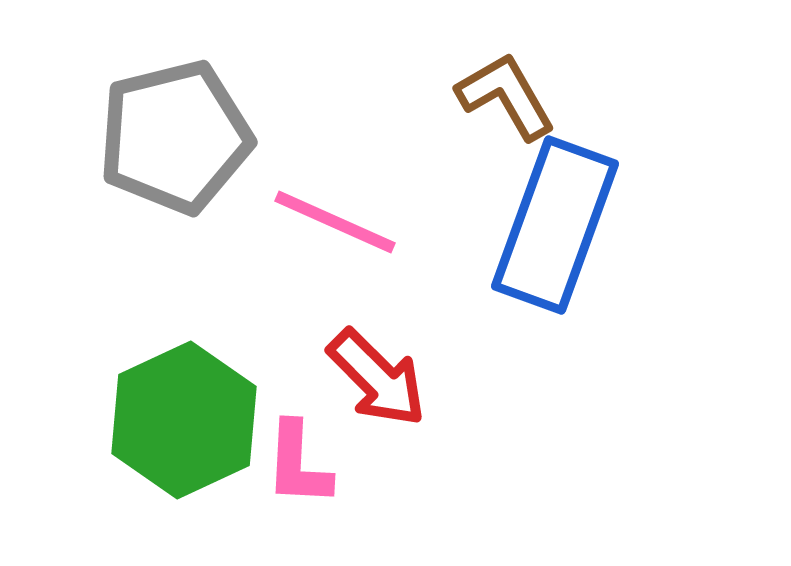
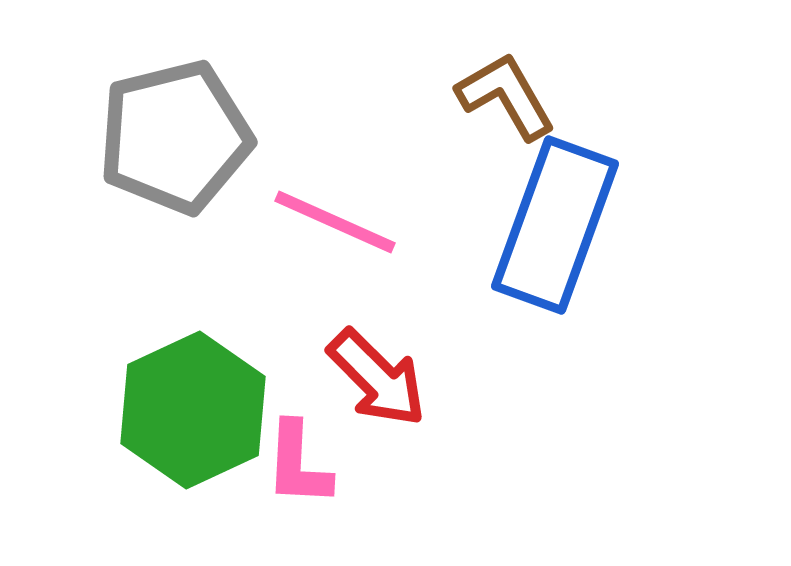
green hexagon: moved 9 px right, 10 px up
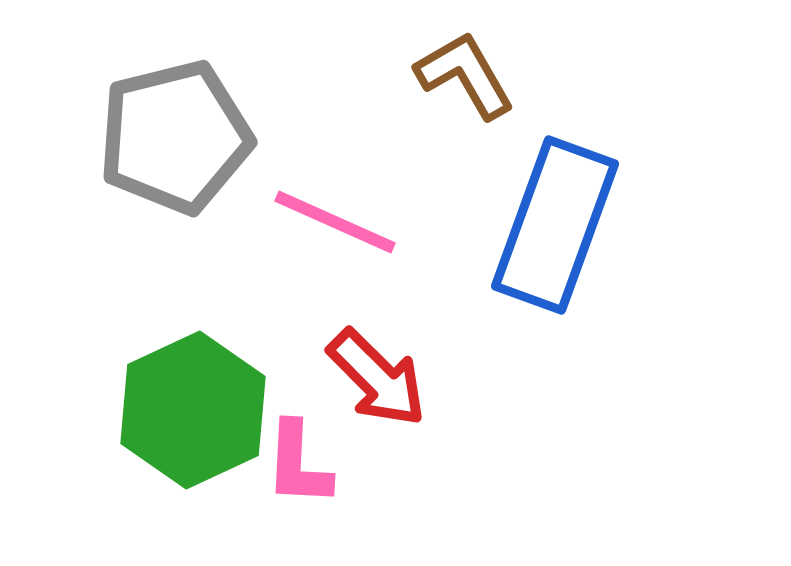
brown L-shape: moved 41 px left, 21 px up
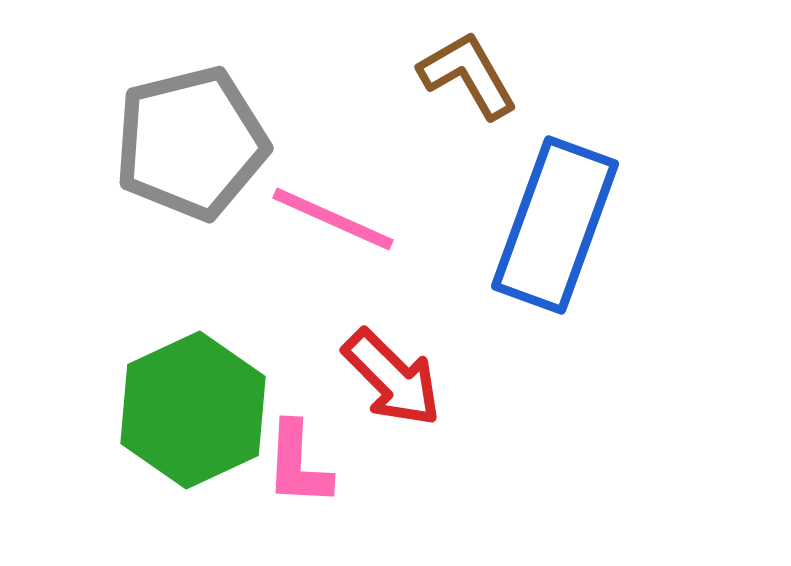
brown L-shape: moved 3 px right
gray pentagon: moved 16 px right, 6 px down
pink line: moved 2 px left, 3 px up
red arrow: moved 15 px right
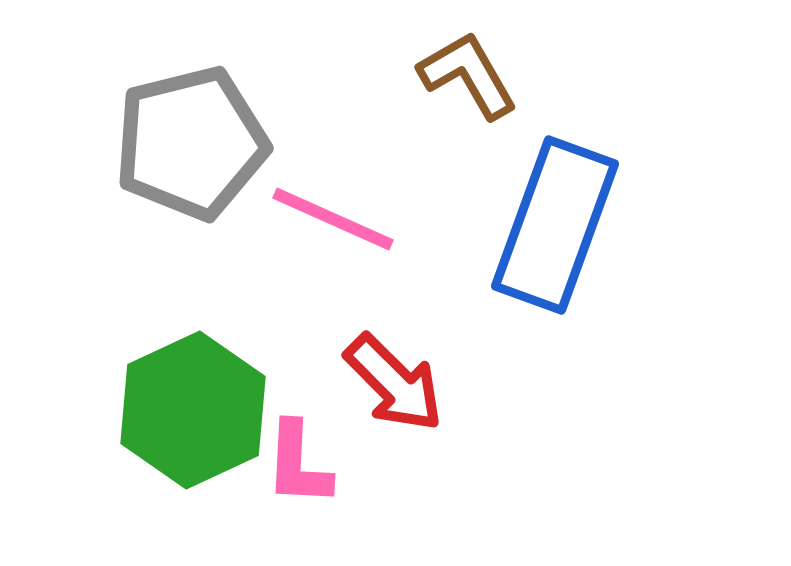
red arrow: moved 2 px right, 5 px down
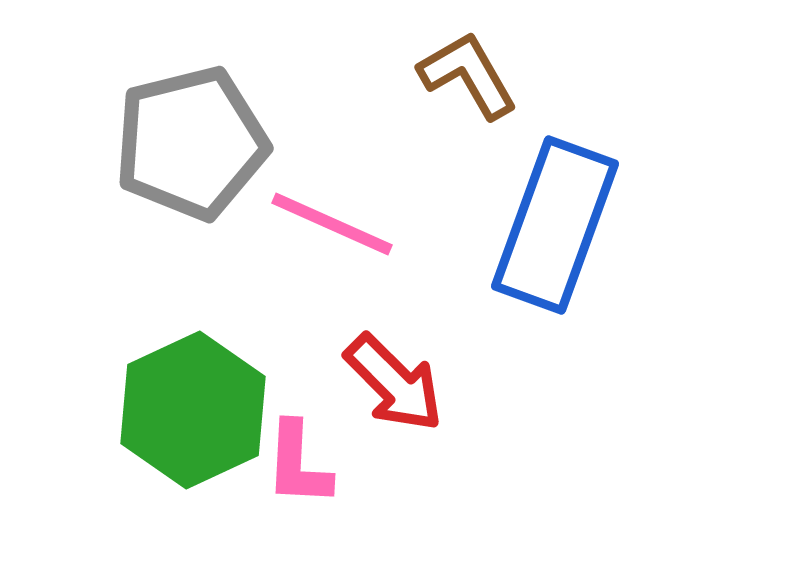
pink line: moved 1 px left, 5 px down
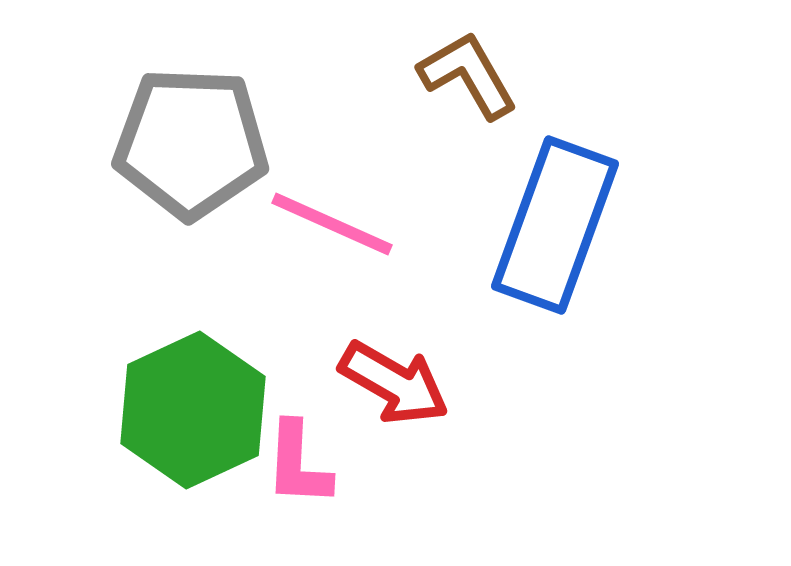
gray pentagon: rotated 16 degrees clockwise
red arrow: rotated 15 degrees counterclockwise
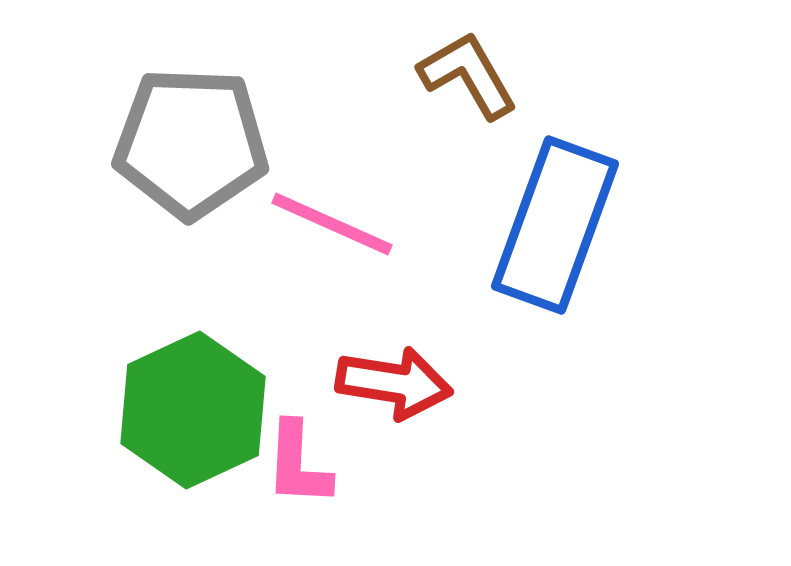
red arrow: rotated 21 degrees counterclockwise
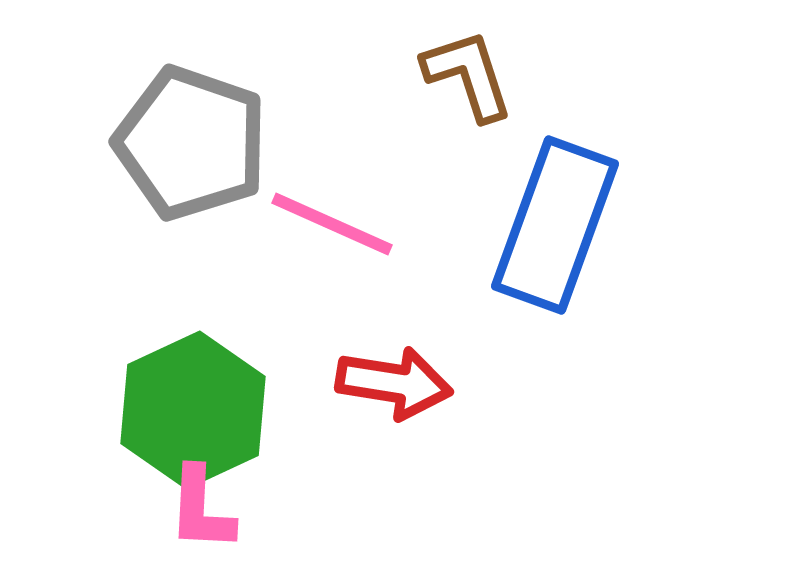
brown L-shape: rotated 12 degrees clockwise
gray pentagon: rotated 17 degrees clockwise
pink L-shape: moved 97 px left, 45 px down
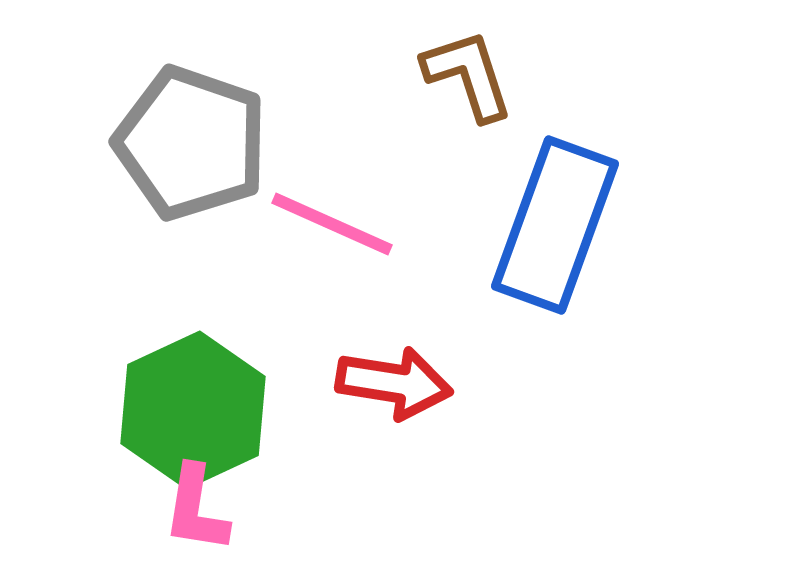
pink L-shape: moved 5 px left; rotated 6 degrees clockwise
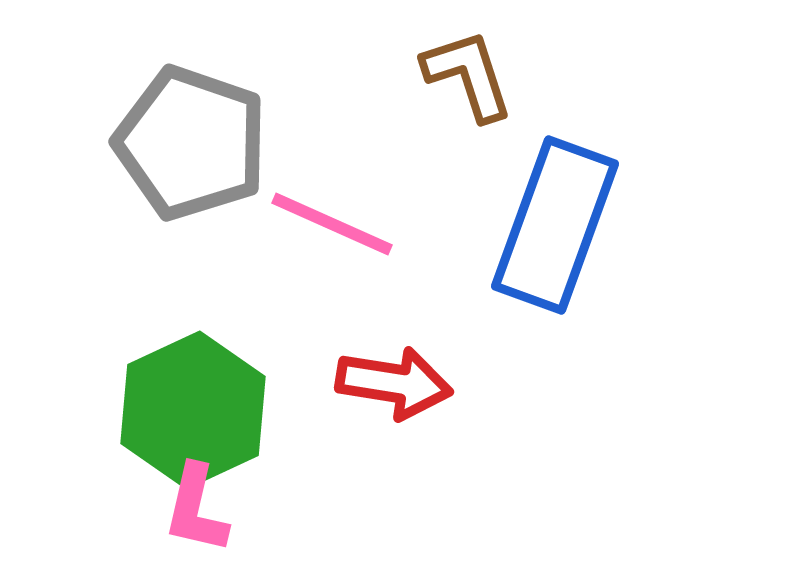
pink L-shape: rotated 4 degrees clockwise
